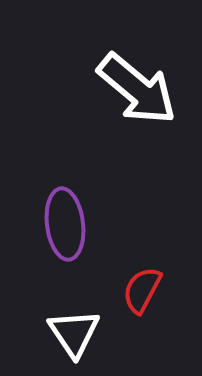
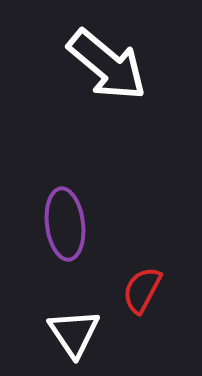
white arrow: moved 30 px left, 24 px up
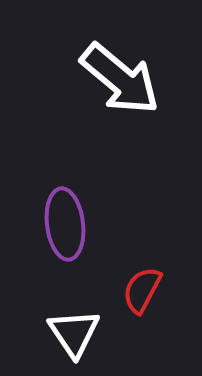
white arrow: moved 13 px right, 14 px down
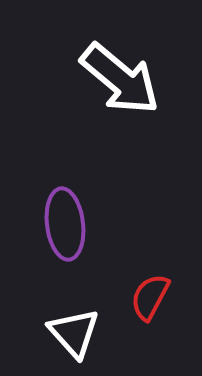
red semicircle: moved 8 px right, 7 px down
white triangle: rotated 8 degrees counterclockwise
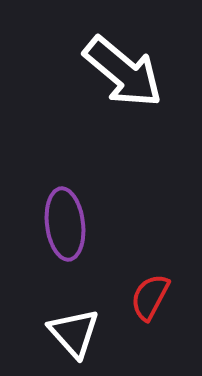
white arrow: moved 3 px right, 7 px up
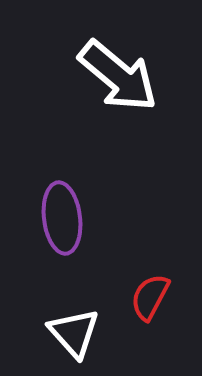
white arrow: moved 5 px left, 4 px down
purple ellipse: moved 3 px left, 6 px up
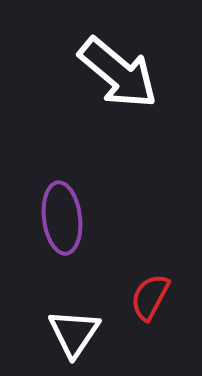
white arrow: moved 3 px up
white triangle: rotated 16 degrees clockwise
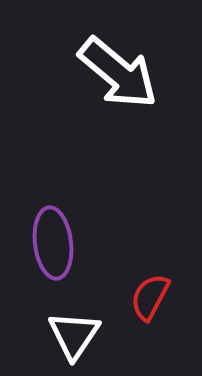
purple ellipse: moved 9 px left, 25 px down
white triangle: moved 2 px down
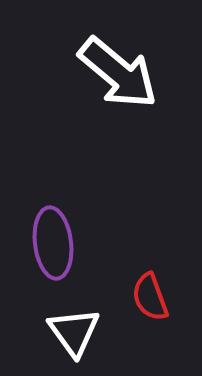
red semicircle: rotated 48 degrees counterclockwise
white triangle: moved 3 px up; rotated 10 degrees counterclockwise
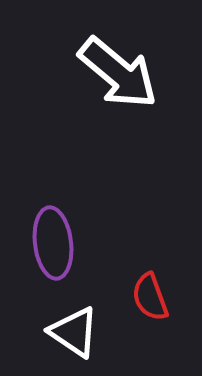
white triangle: rotated 20 degrees counterclockwise
